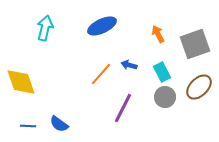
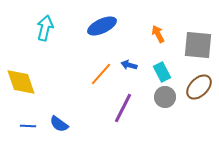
gray square: moved 3 px right, 1 px down; rotated 24 degrees clockwise
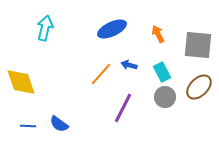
blue ellipse: moved 10 px right, 3 px down
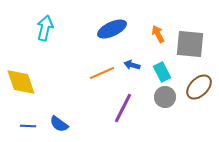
gray square: moved 8 px left, 1 px up
blue arrow: moved 3 px right
orange line: moved 1 px right, 1 px up; rotated 25 degrees clockwise
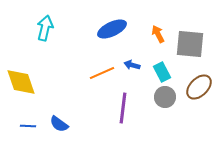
purple line: rotated 20 degrees counterclockwise
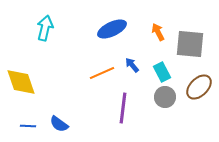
orange arrow: moved 2 px up
blue arrow: rotated 35 degrees clockwise
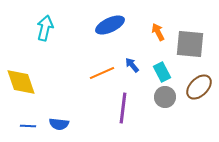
blue ellipse: moved 2 px left, 4 px up
blue semicircle: rotated 30 degrees counterclockwise
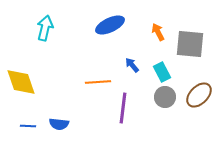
orange line: moved 4 px left, 9 px down; rotated 20 degrees clockwise
brown ellipse: moved 8 px down
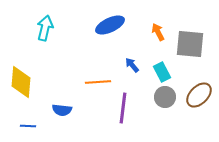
yellow diamond: rotated 24 degrees clockwise
blue semicircle: moved 3 px right, 14 px up
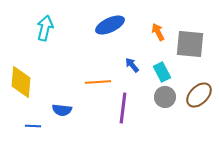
blue line: moved 5 px right
